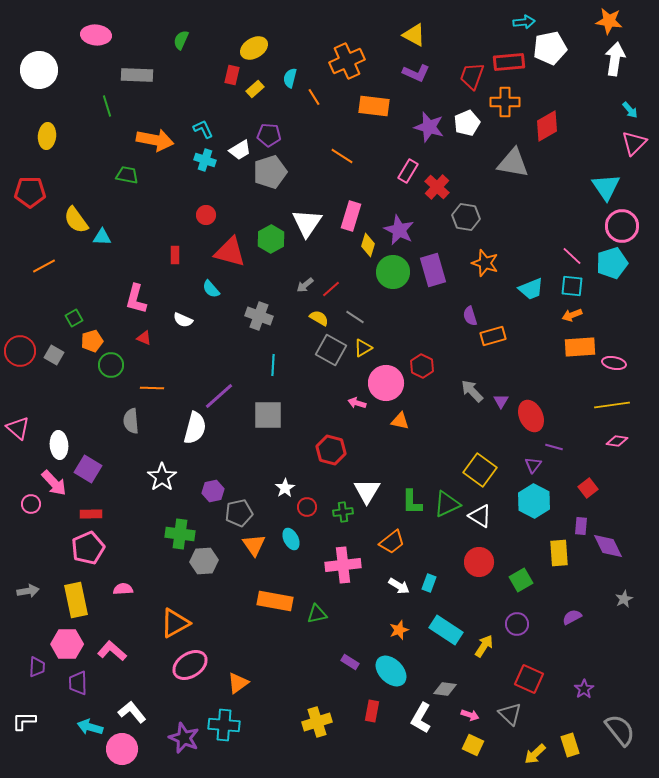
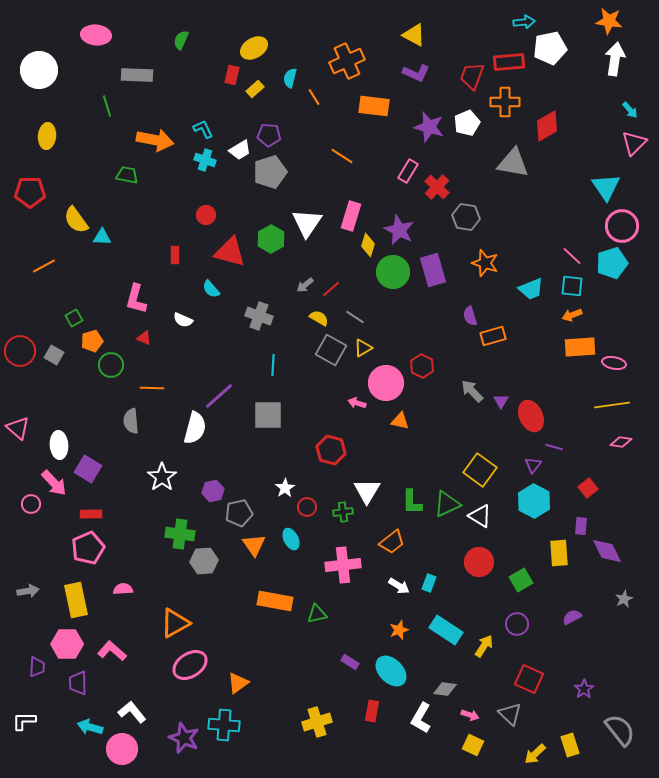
pink diamond at (617, 441): moved 4 px right, 1 px down
purple diamond at (608, 546): moved 1 px left, 5 px down
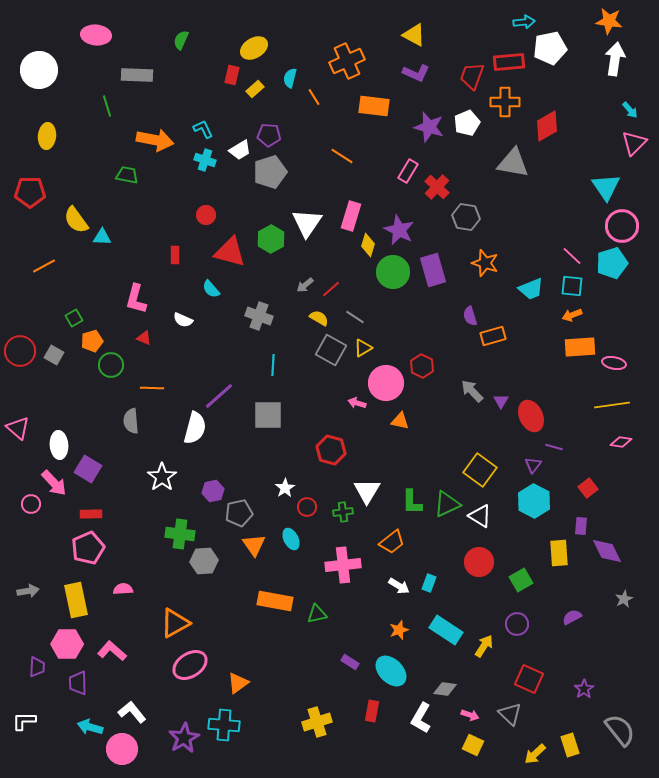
purple star at (184, 738): rotated 20 degrees clockwise
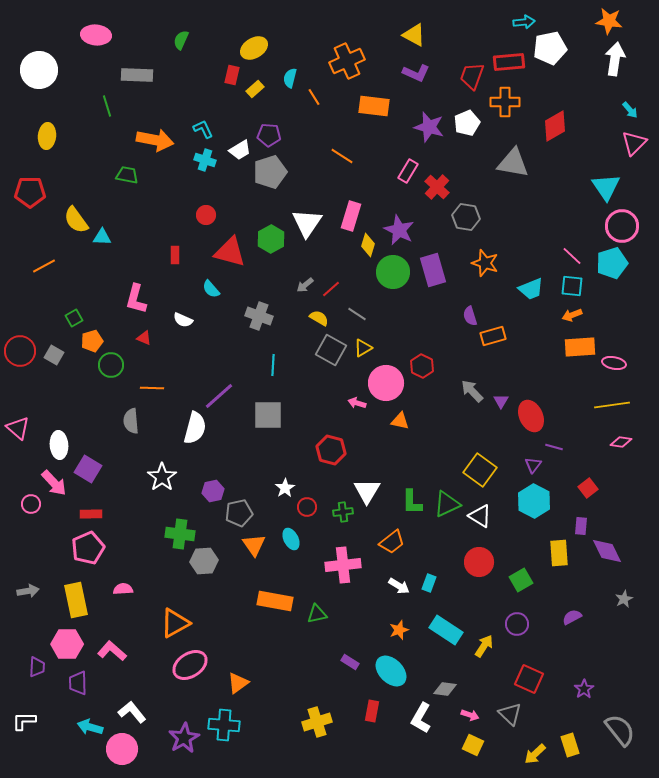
red diamond at (547, 126): moved 8 px right
gray line at (355, 317): moved 2 px right, 3 px up
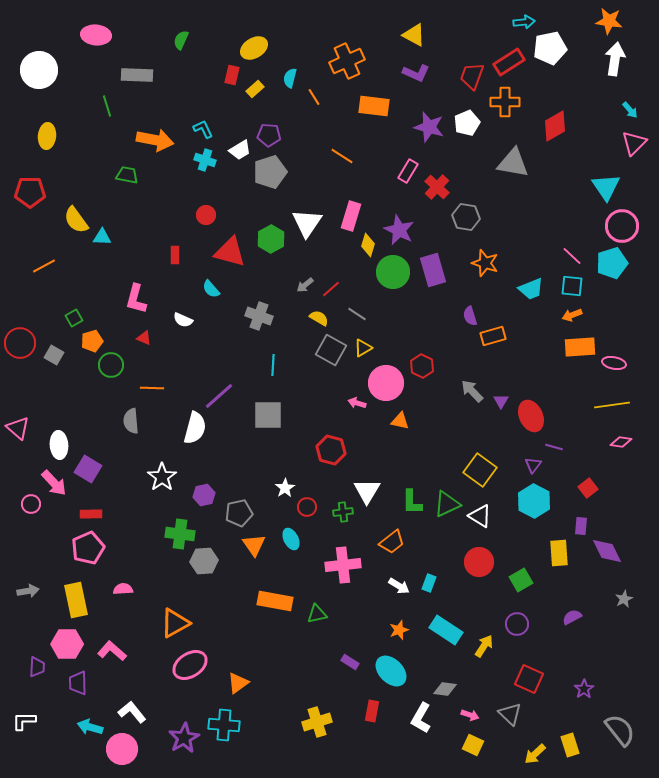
red rectangle at (509, 62): rotated 28 degrees counterclockwise
red circle at (20, 351): moved 8 px up
purple hexagon at (213, 491): moved 9 px left, 4 px down
